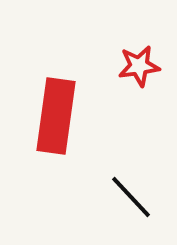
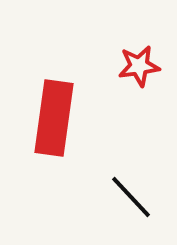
red rectangle: moved 2 px left, 2 px down
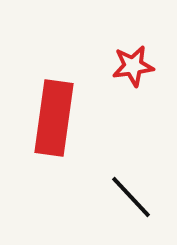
red star: moved 6 px left
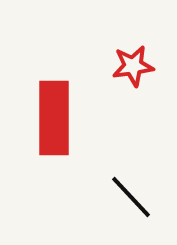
red rectangle: rotated 8 degrees counterclockwise
